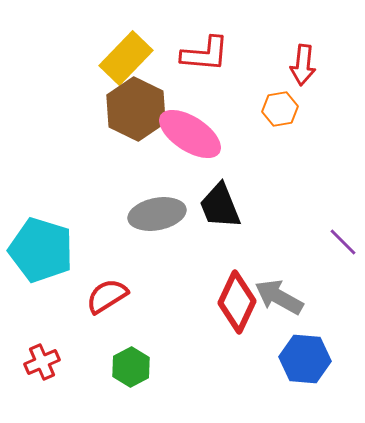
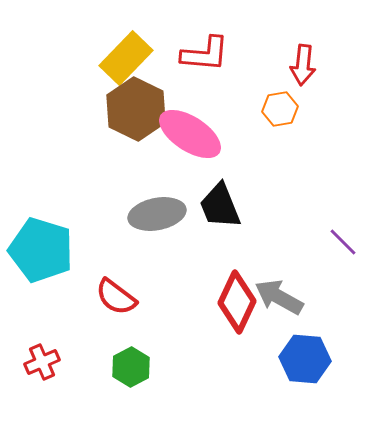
red semicircle: moved 9 px right, 1 px down; rotated 111 degrees counterclockwise
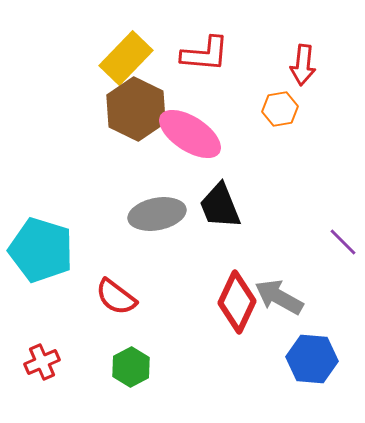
blue hexagon: moved 7 px right
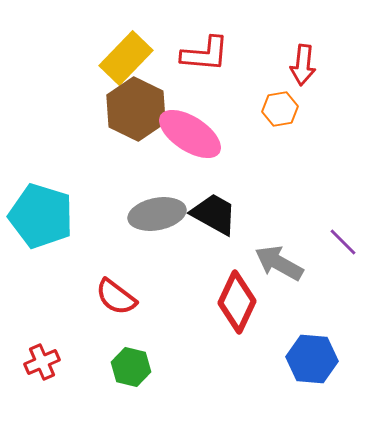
black trapezoid: moved 6 px left, 8 px down; rotated 141 degrees clockwise
cyan pentagon: moved 34 px up
gray arrow: moved 34 px up
green hexagon: rotated 18 degrees counterclockwise
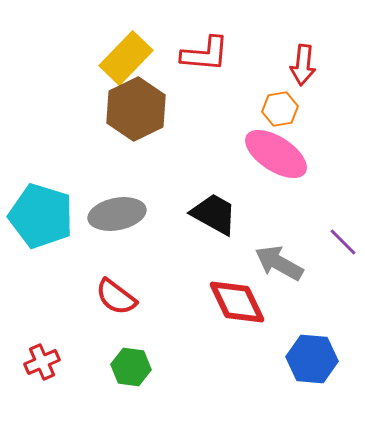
brown hexagon: rotated 8 degrees clockwise
pink ellipse: moved 86 px right, 20 px down
gray ellipse: moved 40 px left
red diamond: rotated 50 degrees counterclockwise
green hexagon: rotated 6 degrees counterclockwise
